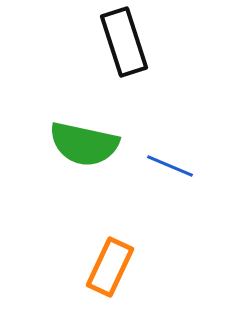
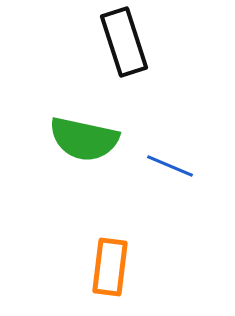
green semicircle: moved 5 px up
orange rectangle: rotated 18 degrees counterclockwise
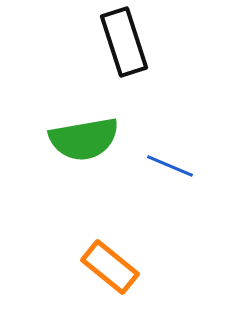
green semicircle: rotated 22 degrees counterclockwise
orange rectangle: rotated 58 degrees counterclockwise
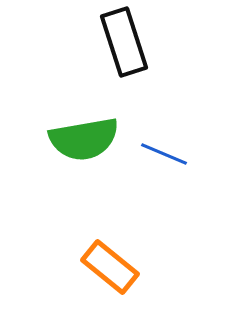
blue line: moved 6 px left, 12 px up
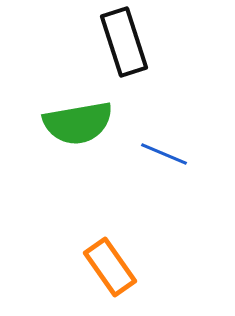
green semicircle: moved 6 px left, 16 px up
orange rectangle: rotated 16 degrees clockwise
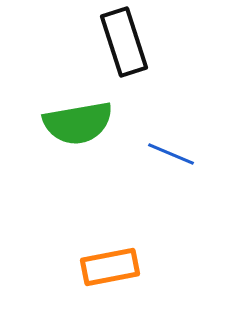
blue line: moved 7 px right
orange rectangle: rotated 66 degrees counterclockwise
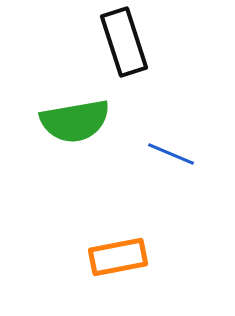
green semicircle: moved 3 px left, 2 px up
orange rectangle: moved 8 px right, 10 px up
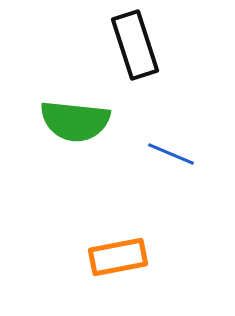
black rectangle: moved 11 px right, 3 px down
green semicircle: rotated 16 degrees clockwise
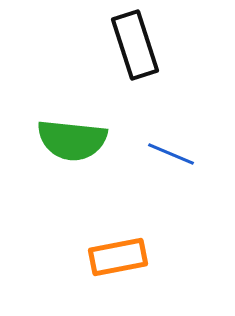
green semicircle: moved 3 px left, 19 px down
